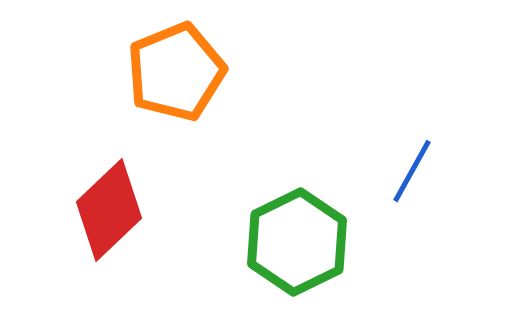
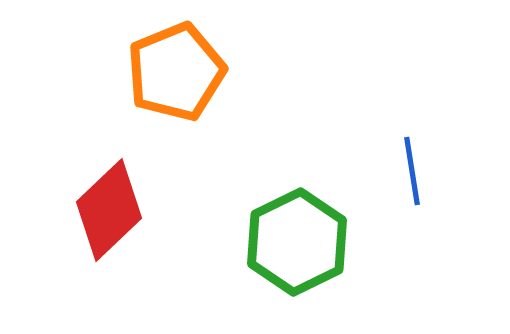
blue line: rotated 38 degrees counterclockwise
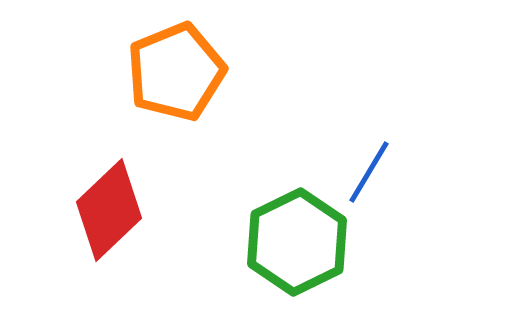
blue line: moved 43 px left, 1 px down; rotated 40 degrees clockwise
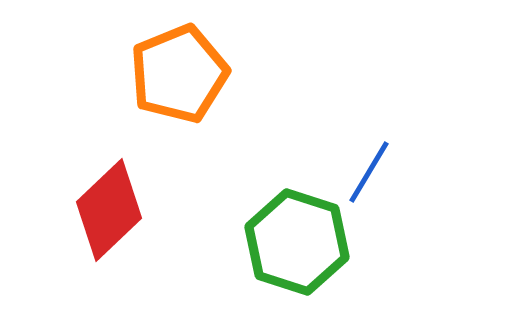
orange pentagon: moved 3 px right, 2 px down
green hexagon: rotated 16 degrees counterclockwise
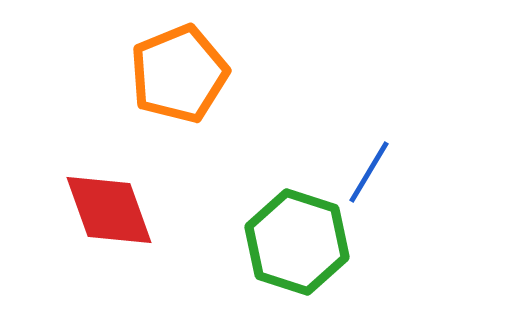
red diamond: rotated 66 degrees counterclockwise
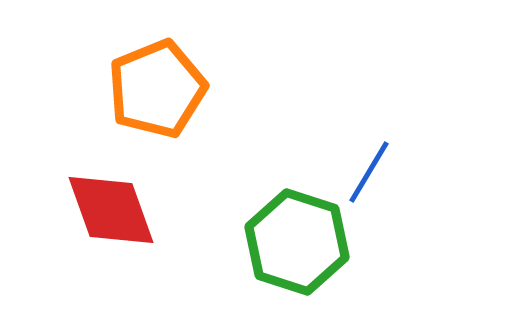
orange pentagon: moved 22 px left, 15 px down
red diamond: moved 2 px right
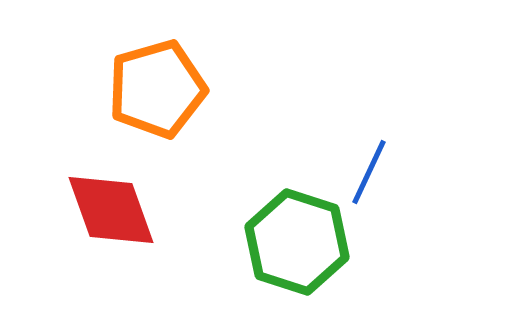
orange pentagon: rotated 6 degrees clockwise
blue line: rotated 6 degrees counterclockwise
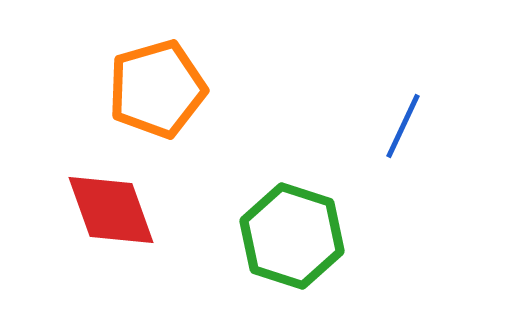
blue line: moved 34 px right, 46 px up
green hexagon: moved 5 px left, 6 px up
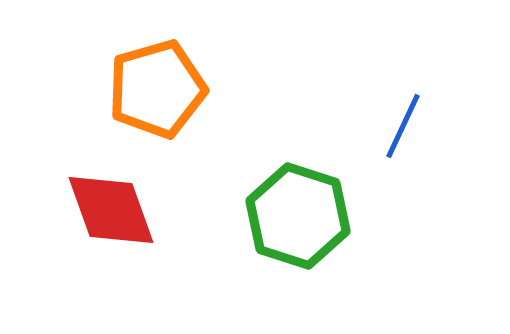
green hexagon: moved 6 px right, 20 px up
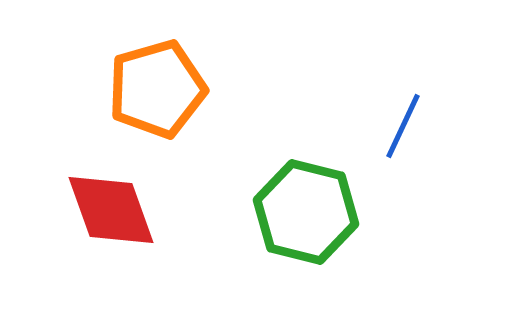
green hexagon: moved 8 px right, 4 px up; rotated 4 degrees counterclockwise
